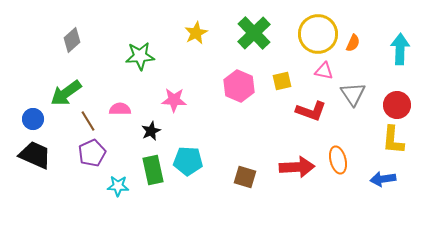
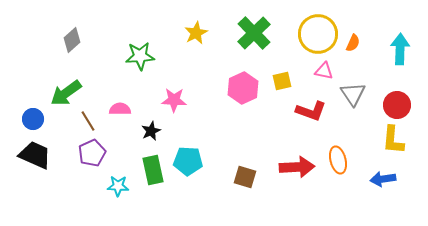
pink hexagon: moved 4 px right, 2 px down; rotated 12 degrees clockwise
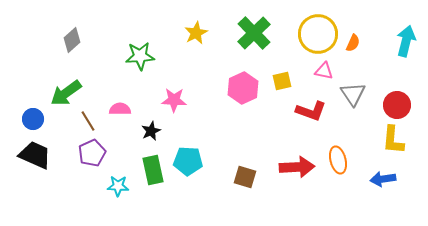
cyan arrow: moved 6 px right, 8 px up; rotated 12 degrees clockwise
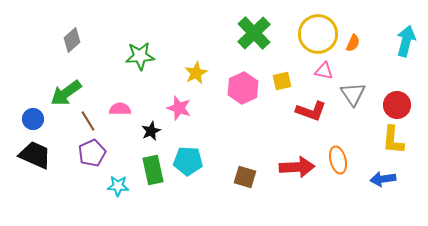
yellow star: moved 40 px down
pink star: moved 5 px right, 8 px down; rotated 15 degrees clockwise
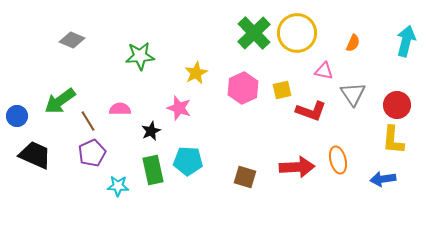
yellow circle: moved 21 px left, 1 px up
gray diamond: rotated 65 degrees clockwise
yellow square: moved 9 px down
green arrow: moved 6 px left, 8 px down
blue circle: moved 16 px left, 3 px up
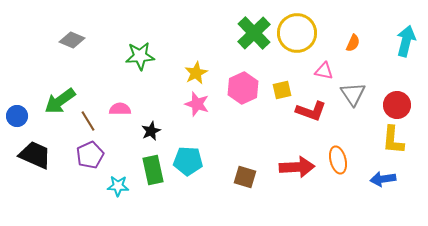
pink star: moved 18 px right, 4 px up
purple pentagon: moved 2 px left, 2 px down
